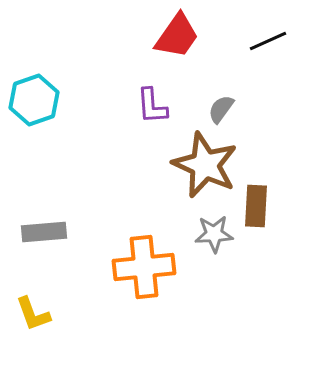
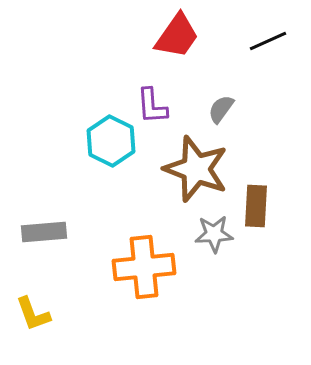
cyan hexagon: moved 77 px right, 41 px down; rotated 15 degrees counterclockwise
brown star: moved 9 px left, 4 px down; rotated 4 degrees counterclockwise
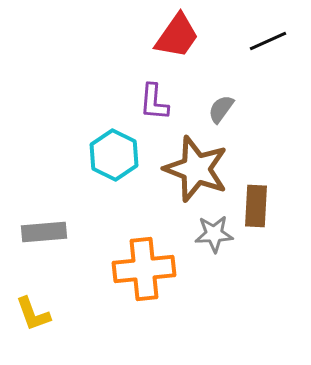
purple L-shape: moved 2 px right, 4 px up; rotated 9 degrees clockwise
cyan hexagon: moved 3 px right, 14 px down
orange cross: moved 2 px down
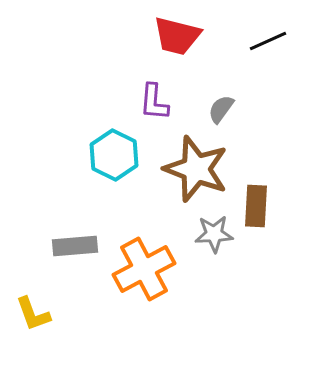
red trapezoid: rotated 69 degrees clockwise
gray rectangle: moved 31 px right, 14 px down
orange cross: rotated 22 degrees counterclockwise
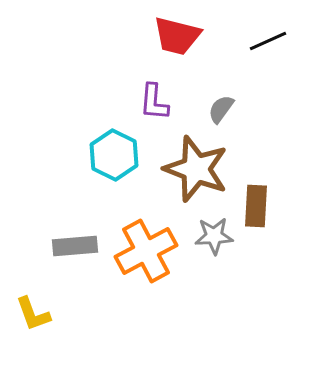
gray star: moved 2 px down
orange cross: moved 2 px right, 18 px up
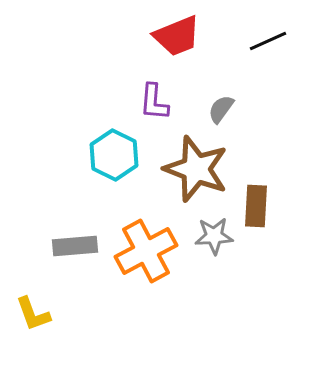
red trapezoid: rotated 36 degrees counterclockwise
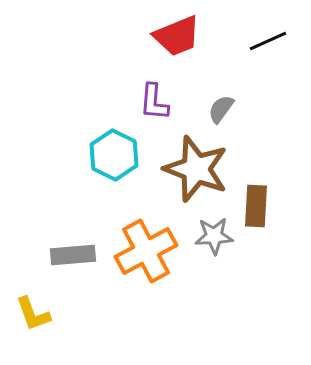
gray rectangle: moved 2 px left, 9 px down
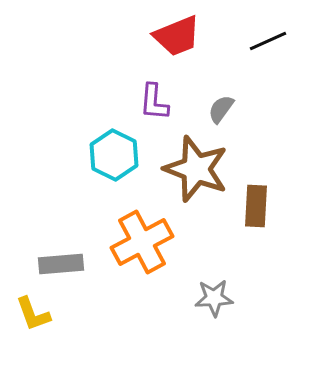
gray star: moved 62 px down
orange cross: moved 4 px left, 9 px up
gray rectangle: moved 12 px left, 9 px down
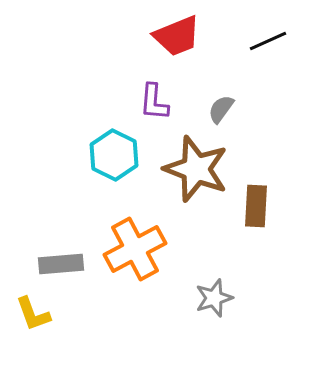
orange cross: moved 7 px left, 7 px down
gray star: rotated 15 degrees counterclockwise
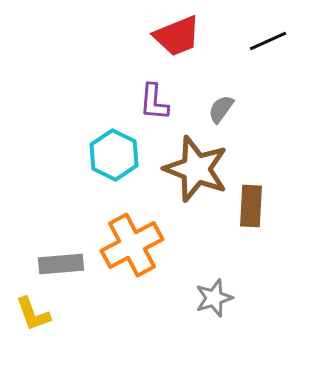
brown rectangle: moved 5 px left
orange cross: moved 3 px left, 4 px up
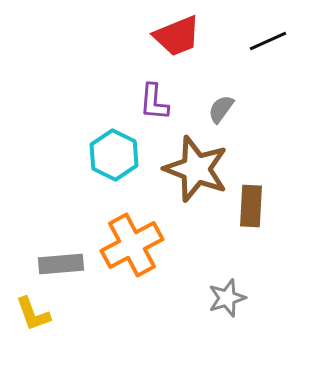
gray star: moved 13 px right
